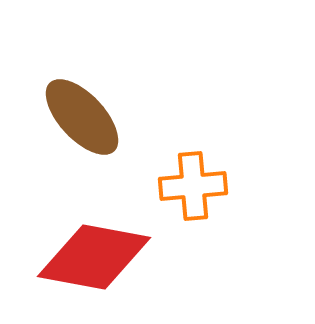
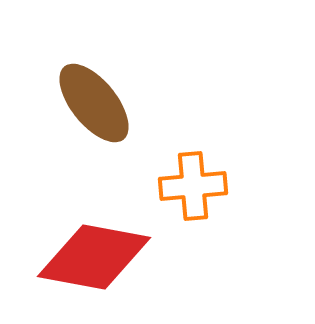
brown ellipse: moved 12 px right, 14 px up; rotated 4 degrees clockwise
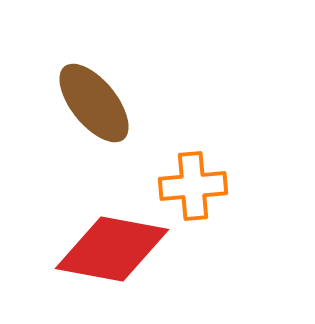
red diamond: moved 18 px right, 8 px up
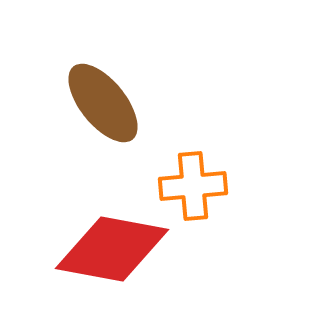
brown ellipse: moved 9 px right
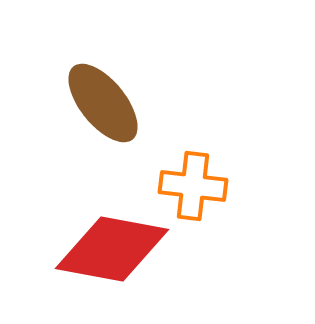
orange cross: rotated 12 degrees clockwise
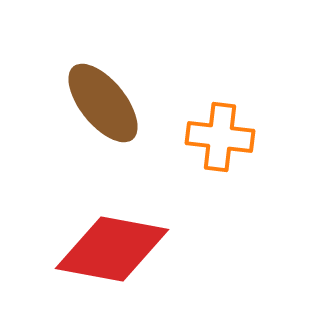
orange cross: moved 27 px right, 49 px up
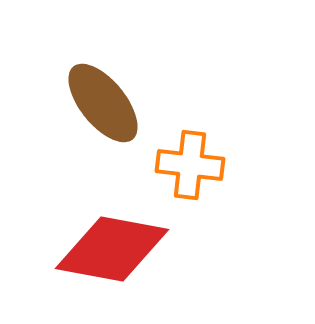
orange cross: moved 30 px left, 28 px down
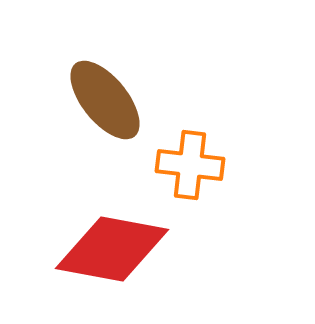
brown ellipse: moved 2 px right, 3 px up
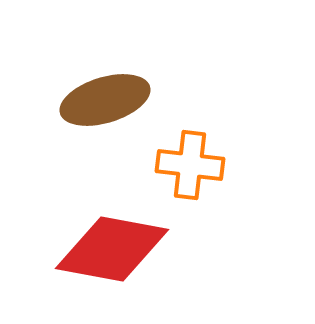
brown ellipse: rotated 68 degrees counterclockwise
